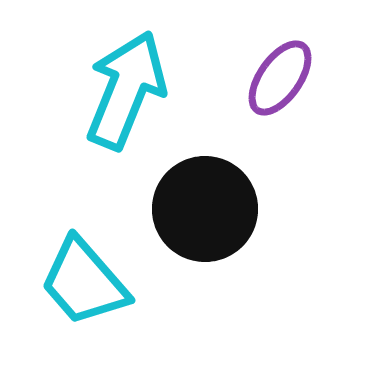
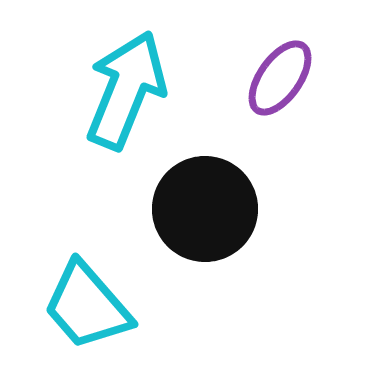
cyan trapezoid: moved 3 px right, 24 px down
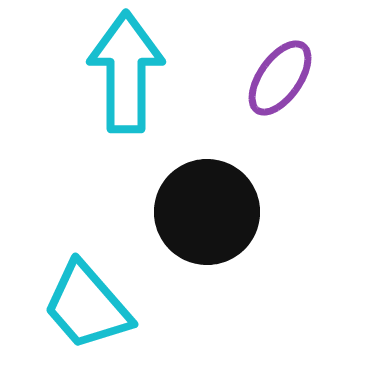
cyan arrow: moved 18 px up; rotated 22 degrees counterclockwise
black circle: moved 2 px right, 3 px down
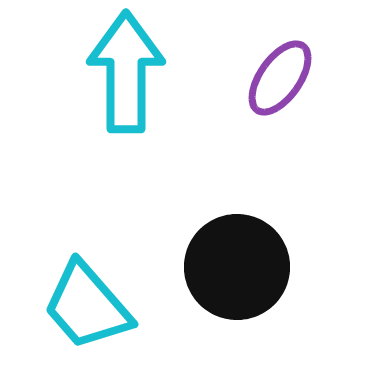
black circle: moved 30 px right, 55 px down
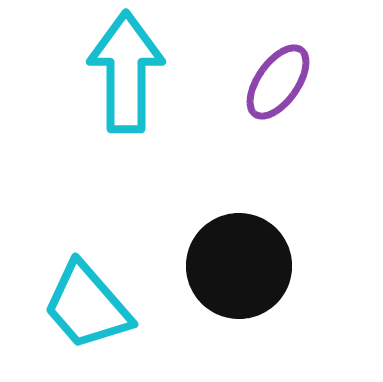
purple ellipse: moved 2 px left, 4 px down
black circle: moved 2 px right, 1 px up
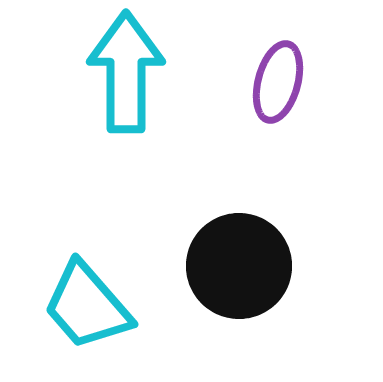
purple ellipse: rotated 20 degrees counterclockwise
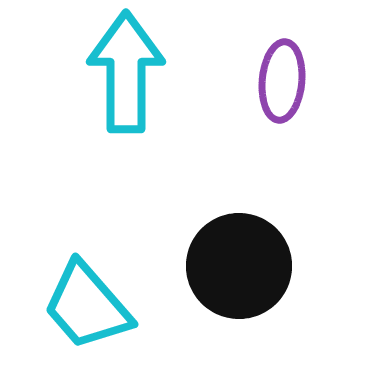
purple ellipse: moved 4 px right, 1 px up; rotated 10 degrees counterclockwise
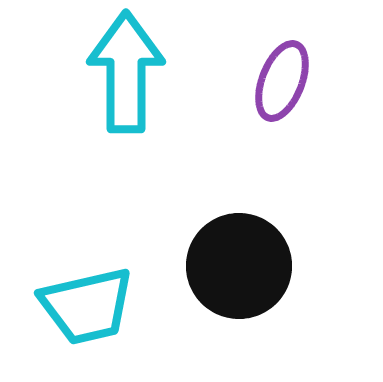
purple ellipse: rotated 16 degrees clockwise
cyan trapezoid: rotated 62 degrees counterclockwise
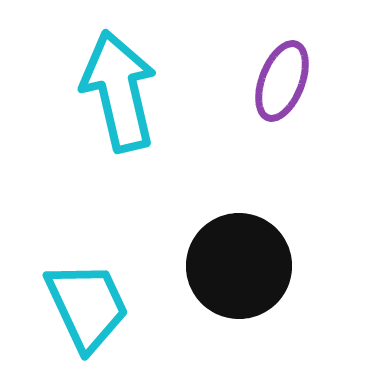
cyan arrow: moved 7 px left, 19 px down; rotated 13 degrees counterclockwise
cyan trapezoid: rotated 102 degrees counterclockwise
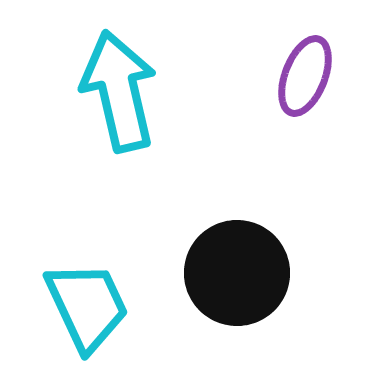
purple ellipse: moved 23 px right, 5 px up
black circle: moved 2 px left, 7 px down
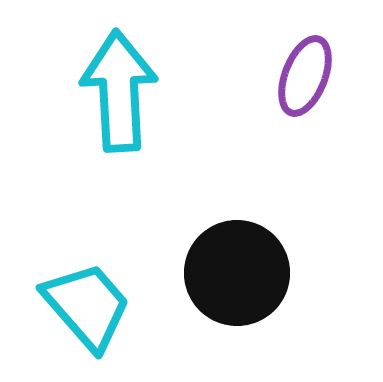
cyan arrow: rotated 10 degrees clockwise
cyan trapezoid: rotated 16 degrees counterclockwise
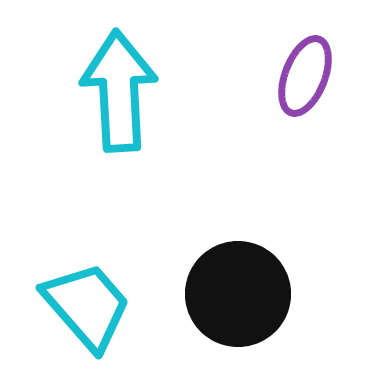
black circle: moved 1 px right, 21 px down
